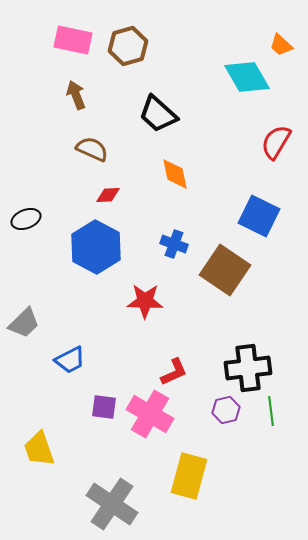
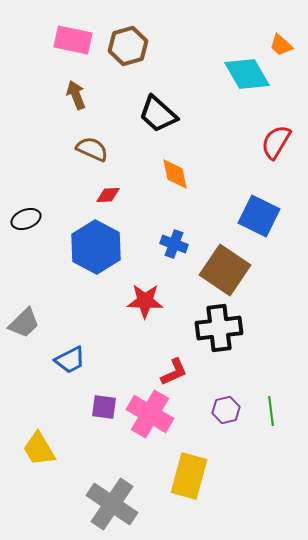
cyan diamond: moved 3 px up
black cross: moved 29 px left, 40 px up
yellow trapezoid: rotated 12 degrees counterclockwise
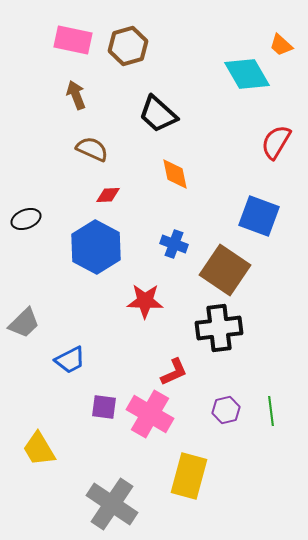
blue square: rotated 6 degrees counterclockwise
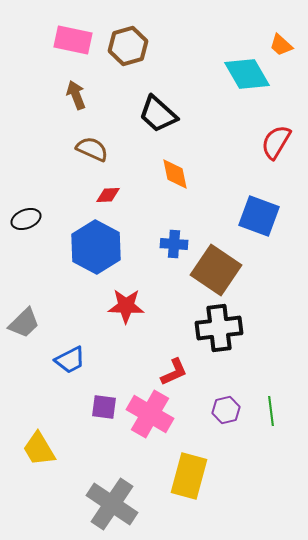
blue cross: rotated 16 degrees counterclockwise
brown square: moved 9 px left
red star: moved 19 px left, 5 px down
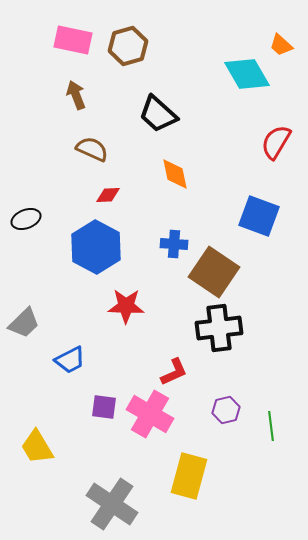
brown square: moved 2 px left, 2 px down
green line: moved 15 px down
yellow trapezoid: moved 2 px left, 2 px up
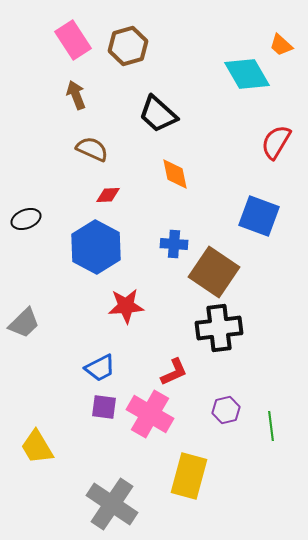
pink rectangle: rotated 45 degrees clockwise
red star: rotated 6 degrees counterclockwise
blue trapezoid: moved 30 px right, 8 px down
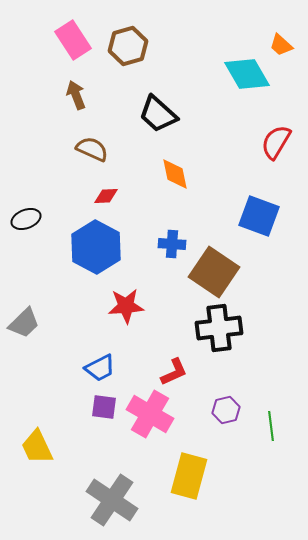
red diamond: moved 2 px left, 1 px down
blue cross: moved 2 px left
yellow trapezoid: rotated 6 degrees clockwise
gray cross: moved 4 px up
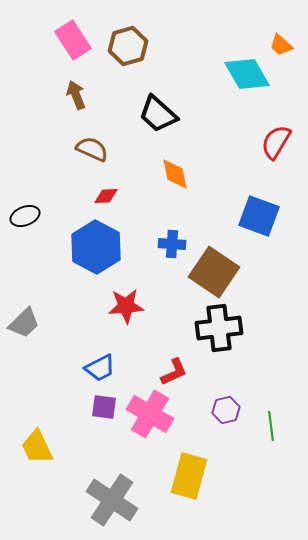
black ellipse: moved 1 px left, 3 px up
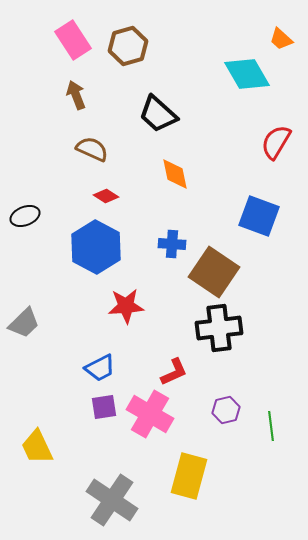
orange trapezoid: moved 6 px up
red diamond: rotated 35 degrees clockwise
purple square: rotated 16 degrees counterclockwise
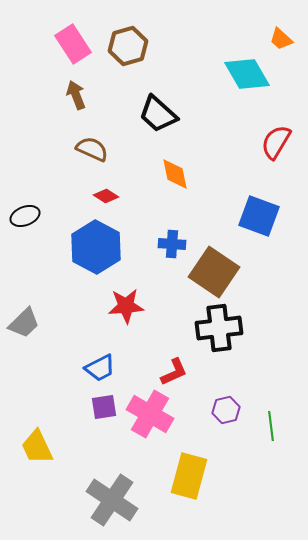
pink rectangle: moved 4 px down
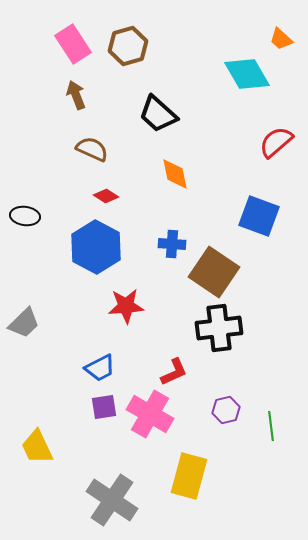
red semicircle: rotated 18 degrees clockwise
black ellipse: rotated 28 degrees clockwise
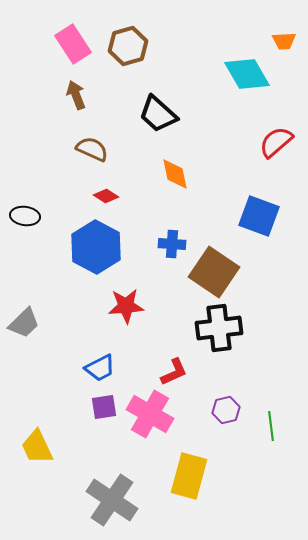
orange trapezoid: moved 3 px right, 2 px down; rotated 45 degrees counterclockwise
